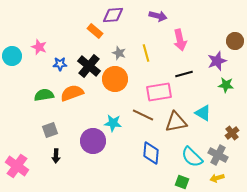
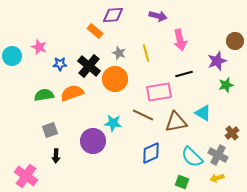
green star: rotated 21 degrees counterclockwise
blue diamond: rotated 60 degrees clockwise
pink cross: moved 9 px right, 10 px down
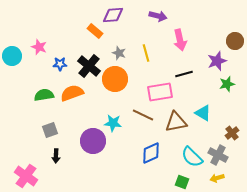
green star: moved 1 px right, 1 px up
pink rectangle: moved 1 px right
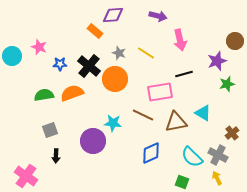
yellow line: rotated 42 degrees counterclockwise
yellow arrow: rotated 80 degrees clockwise
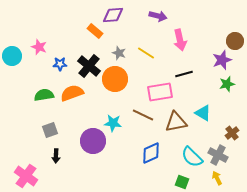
purple star: moved 5 px right, 1 px up
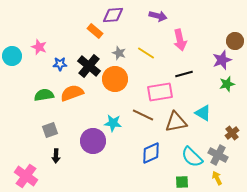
green square: rotated 24 degrees counterclockwise
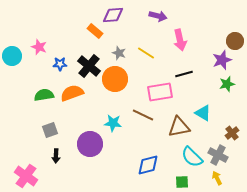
brown triangle: moved 3 px right, 5 px down
purple circle: moved 3 px left, 3 px down
blue diamond: moved 3 px left, 12 px down; rotated 10 degrees clockwise
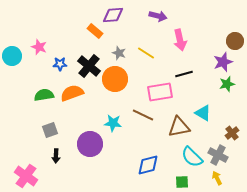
purple star: moved 1 px right, 2 px down
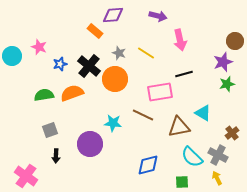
blue star: rotated 16 degrees counterclockwise
